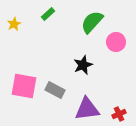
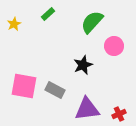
pink circle: moved 2 px left, 4 px down
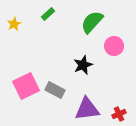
pink square: moved 2 px right; rotated 36 degrees counterclockwise
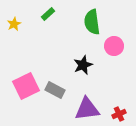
green semicircle: rotated 50 degrees counterclockwise
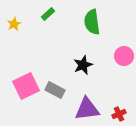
pink circle: moved 10 px right, 10 px down
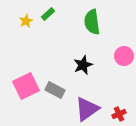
yellow star: moved 12 px right, 3 px up
purple triangle: rotated 28 degrees counterclockwise
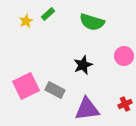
green semicircle: rotated 65 degrees counterclockwise
purple triangle: rotated 28 degrees clockwise
red cross: moved 6 px right, 10 px up
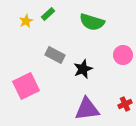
pink circle: moved 1 px left, 1 px up
black star: moved 4 px down
gray rectangle: moved 35 px up
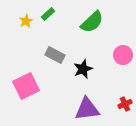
green semicircle: rotated 60 degrees counterclockwise
